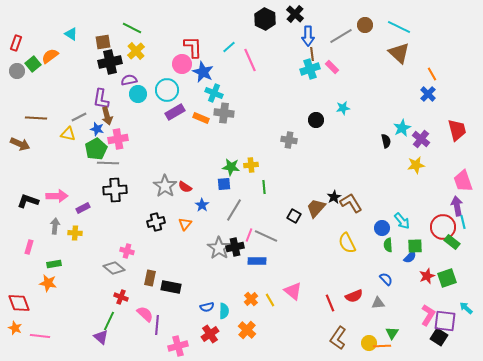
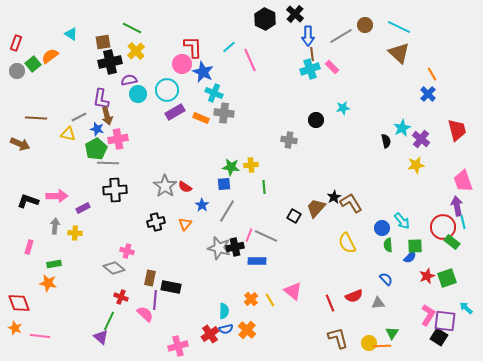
gray line at (234, 210): moved 7 px left, 1 px down
gray star at (219, 248): rotated 20 degrees counterclockwise
blue semicircle at (207, 307): moved 19 px right, 22 px down
purple line at (157, 325): moved 2 px left, 25 px up
brown L-shape at (338, 338): rotated 130 degrees clockwise
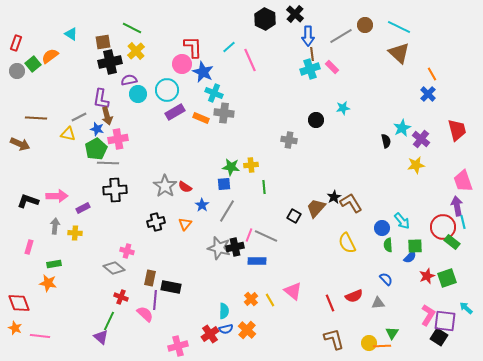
brown L-shape at (338, 338): moved 4 px left, 1 px down
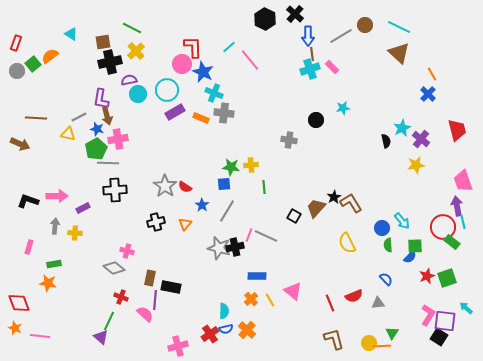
pink line at (250, 60): rotated 15 degrees counterclockwise
blue rectangle at (257, 261): moved 15 px down
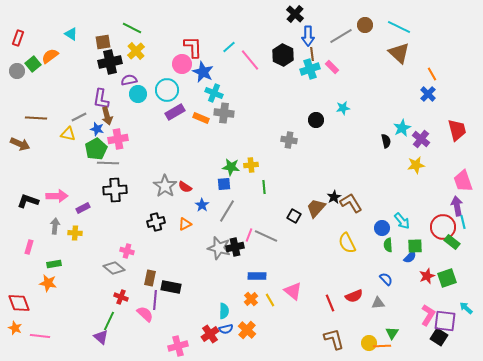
black hexagon at (265, 19): moved 18 px right, 36 px down
red rectangle at (16, 43): moved 2 px right, 5 px up
orange triangle at (185, 224): rotated 24 degrees clockwise
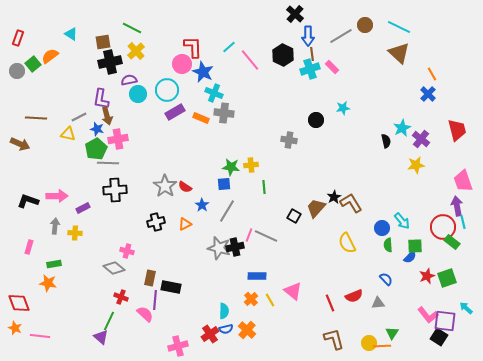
pink L-shape at (428, 315): rotated 110 degrees clockwise
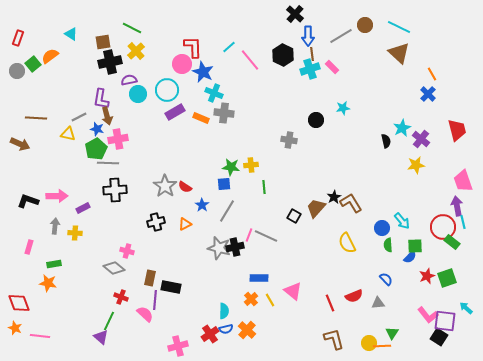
blue rectangle at (257, 276): moved 2 px right, 2 px down
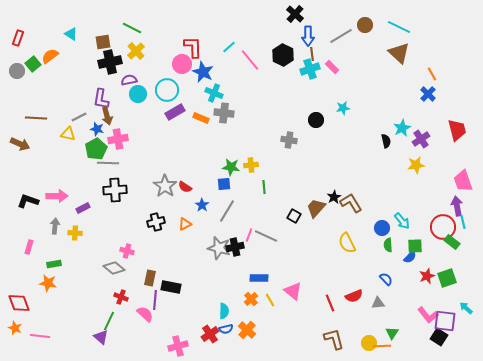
purple cross at (421, 139): rotated 18 degrees clockwise
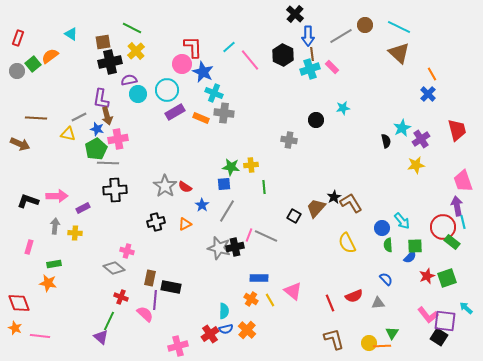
orange cross at (251, 299): rotated 16 degrees counterclockwise
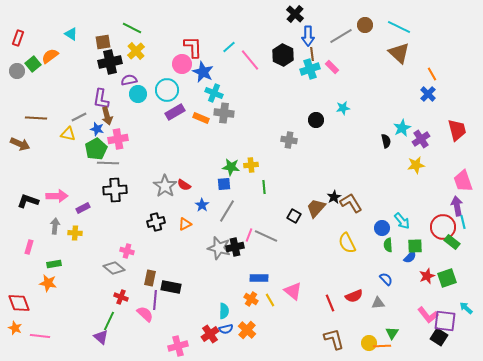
red semicircle at (185, 187): moved 1 px left, 2 px up
